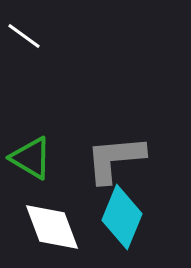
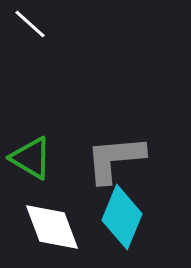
white line: moved 6 px right, 12 px up; rotated 6 degrees clockwise
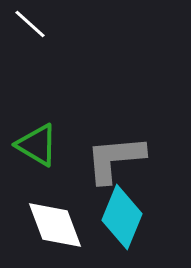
green triangle: moved 6 px right, 13 px up
white diamond: moved 3 px right, 2 px up
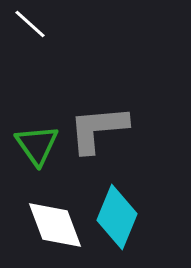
green triangle: rotated 24 degrees clockwise
gray L-shape: moved 17 px left, 30 px up
cyan diamond: moved 5 px left
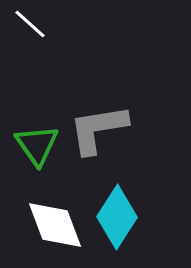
gray L-shape: rotated 4 degrees counterclockwise
cyan diamond: rotated 10 degrees clockwise
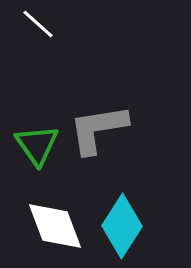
white line: moved 8 px right
cyan diamond: moved 5 px right, 9 px down
white diamond: moved 1 px down
